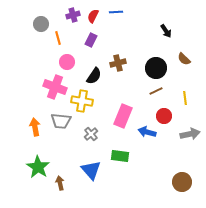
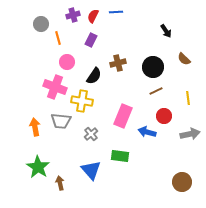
black circle: moved 3 px left, 1 px up
yellow line: moved 3 px right
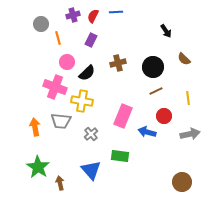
black semicircle: moved 7 px left, 3 px up; rotated 12 degrees clockwise
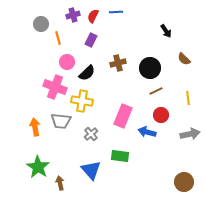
black circle: moved 3 px left, 1 px down
red circle: moved 3 px left, 1 px up
brown circle: moved 2 px right
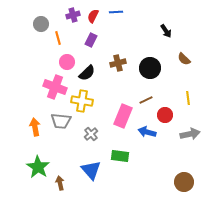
brown line: moved 10 px left, 9 px down
red circle: moved 4 px right
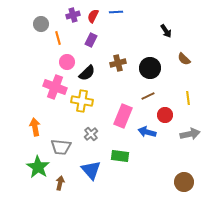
brown line: moved 2 px right, 4 px up
gray trapezoid: moved 26 px down
brown arrow: rotated 24 degrees clockwise
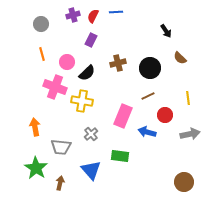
orange line: moved 16 px left, 16 px down
brown semicircle: moved 4 px left, 1 px up
green star: moved 2 px left, 1 px down
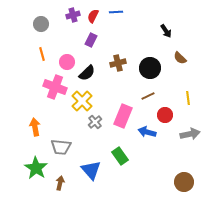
yellow cross: rotated 35 degrees clockwise
gray cross: moved 4 px right, 12 px up
green rectangle: rotated 48 degrees clockwise
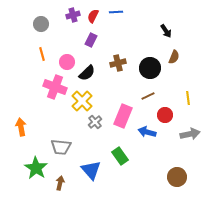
brown semicircle: moved 6 px left, 1 px up; rotated 112 degrees counterclockwise
orange arrow: moved 14 px left
brown circle: moved 7 px left, 5 px up
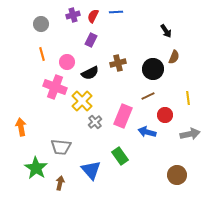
black circle: moved 3 px right, 1 px down
black semicircle: moved 3 px right; rotated 18 degrees clockwise
brown circle: moved 2 px up
